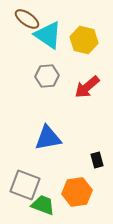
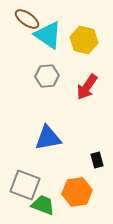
red arrow: rotated 16 degrees counterclockwise
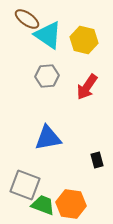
orange hexagon: moved 6 px left, 12 px down; rotated 16 degrees clockwise
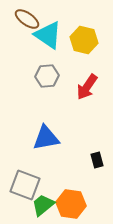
blue triangle: moved 2 px left
green trapezoid: rotated 60 degrees counterclockwise
